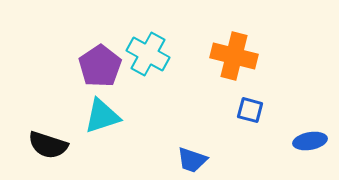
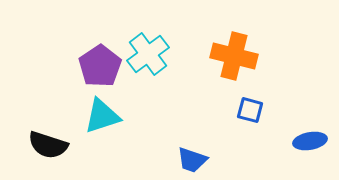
cyan cross: rotated 24 degrees clockwise
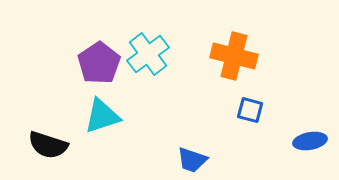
purple pentagon: moved 1 px left, 3 px up
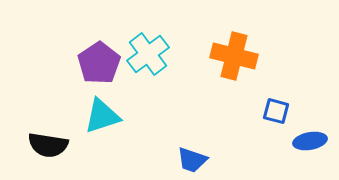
blue square: moved 26 px right, 1 px down
black semicircle: rotated 9 degrees counterclockwise
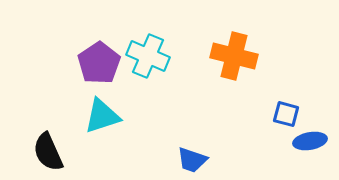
cyan cross: moved 2 px down; rotated 30 degrees counterclockwise
blue square: moved 10 px right, 3 px down
black semicircle: moved 7 px down; rotated 57 degrees clockwise
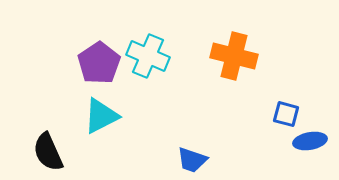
cyan triangle: moved 1 px left; rotated 9 degrees counterclockwise
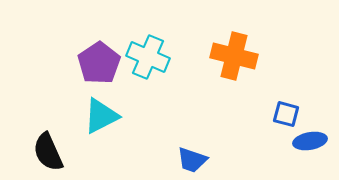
cyan cross: moved 1 px down
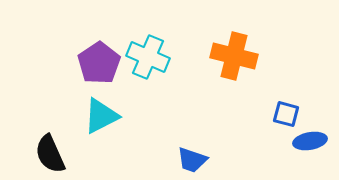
black semicircle: moved 2 px right, 2 px down
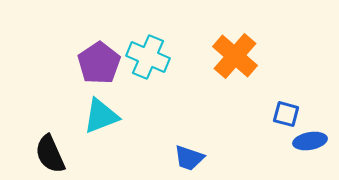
orange cross: moved 1 px right; rotated 27 degrees clockwise
cyan triangle: rotated 6 degrees clockwise
blue trapezoid: moved 3 px left, 2 px up
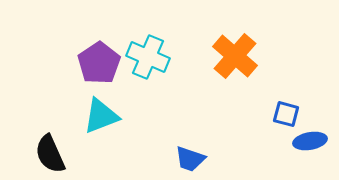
blue trapezoid: moved 1 px right, 1 px down
